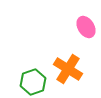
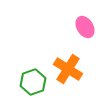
pink ellipse: moved 1 px left
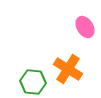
green hexagon: rotated 25 degrees clockwise
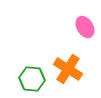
green hexagon: moved 1 px left, 3 px up
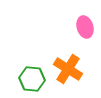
pink ellipse: rotated 15 degrees clockwise
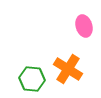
pink ellipse: moved 1 px left, 1 px up
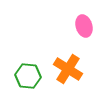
green hexagon: moved 4 px left, 3 px up
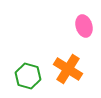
green hexagon: rotated 10 degrees clockwise
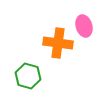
orange cross: moved 10 px left, 26 px up; rotated 24 degrees counterclockwise
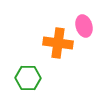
green hexagon: moved 2 px down; rotated 15 degrees counterclockwise
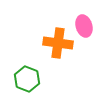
green hexagon: moved 1 px left, 1 px down; rotated 20 degrees clockwise
